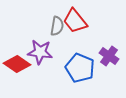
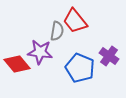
gray semicircle: moved 5 px down
red diamond: rotated 16 degrees clockwise
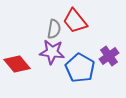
gray semicircle: moved 3 px left, 2 px up
purple star: moved 12 px right
purple cross: rotated 18 degrees clockwise
blue pentagon: rotated 8 degrees clockwise
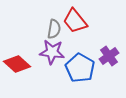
red diamond: rotated 8 degrees counterclockwise
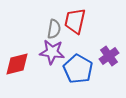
red trapezoid: rotated 52 degrees clockwise
red diamond: rotated 56 degrees counterclockwise
blue pentagon: moved 2 px left, 1 px down
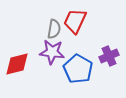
red trapezoid: rotated 12 degrees clockwise
purple cross: rotated 12 degrees clockwise
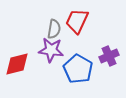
red trapezoid: moved 2 px right
purple star: moved 1 px left, 2 px up
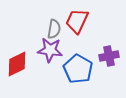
purple star: moved 1 px left
purple cross: rotated 12 degrees clockwise
red diamond: rotated 12 degrees counterclockwise
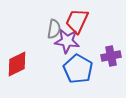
purple star: moved 17 px right, 9 px up
purple cross: moved 2 px right
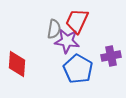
red diamond: rotated 60 degrees counterclockwise
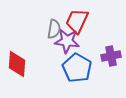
blue pentagon: moved 1 px left, 1 px up
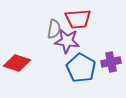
red trapezoid: moved 1 px right, 2 px up; rotated 120 degrees counterclockwise
purple cross: moved 6 px down
red diamond: moved 1 px up; rotated 76 degrees counterclockwise
blue pentagon: moved 4 px right
